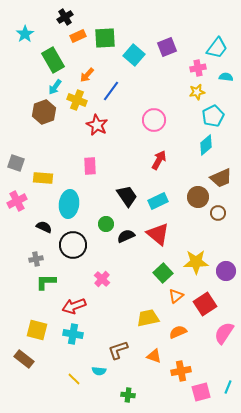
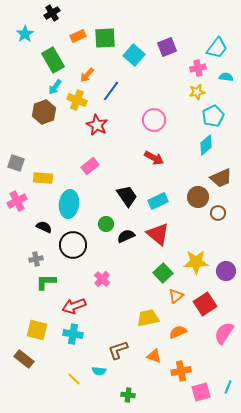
black cross at (65, 17): moved 13 px left, 4 px up
red arrow at (159, 160): moved 5 px left, 2 px up; rotated 90 degrees clockwise
pink rectangle at (90, 166): rotated 54 degrees clockwise
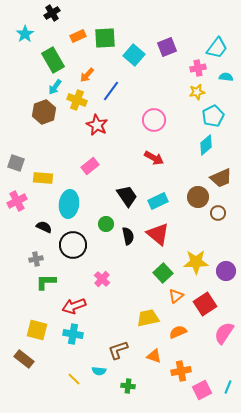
black semicircle at (126, 236): moved 2 px right; rotated 102 degrees clockwise
pink square at (201, 392): moved 1 px right, 2 px up; rotated 12 degrees counterclockwise
green cross at (128, 395): moved 9 px up
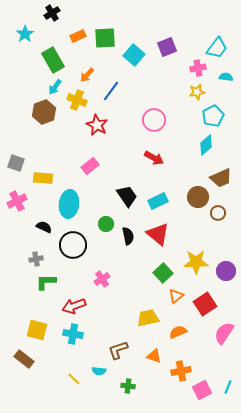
pink cross at (102, 279): rotated 14 degrees clockwise
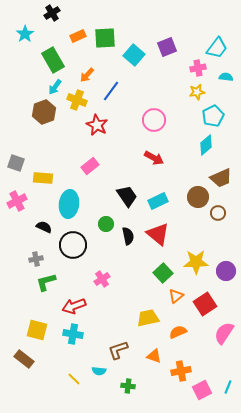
green L-shape at (46, 282): rotated 15 degrees counterclockwise
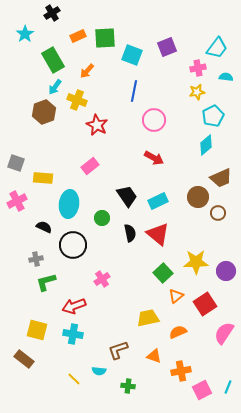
cyan square at (134, 55): moved 2 px left; rotated 20 degrees counterclockwise
orange arrow at (87, 75): moved 4 px up
blue line at (111, 91): moved 23 px right; rotated 25 degrees counterclockwise
green circle at (106, 224): moved 4 px left, 6 px up
black semicircle at (128, 236): moved 2 px right, 3 px up
